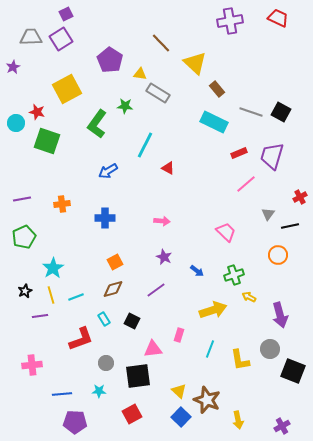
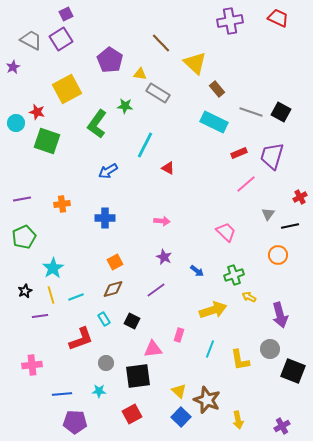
gray trapezoid at (31, 37): moved 3 px down; rotated 30 degrees clockwise
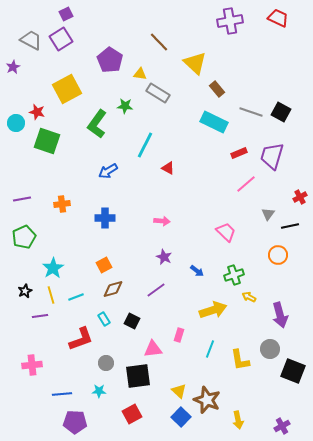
brown line at (161, 43): moved 2 px left, 1 px up
orange square at (115, 262): moved 11 px left, 3 px down
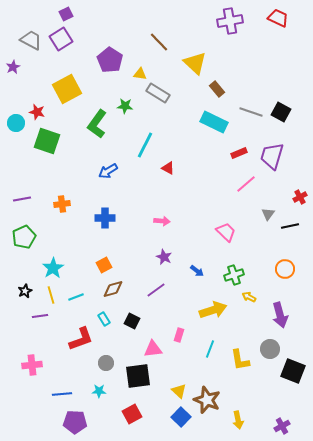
orange circle at (278, 255): moved 7 px right, 14 px down
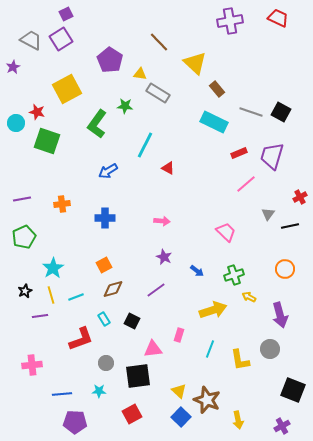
black square at (293, 371): moved 19 px down
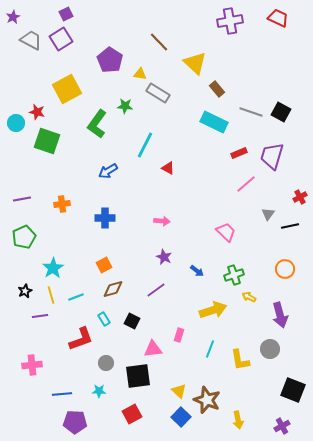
purple star at (13, 67): moved 50 px up
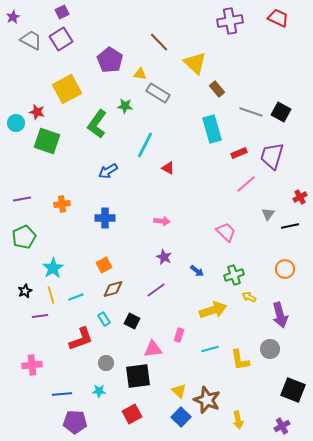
purple square at (66, 14): moved 4 px left, 2 px up
cyan rectangle at (214, 122): moved 2 px left, 7 px down; rotated 48 degrees clockwise
cyan line at (210, 349): rotated 54 degrees clockwise
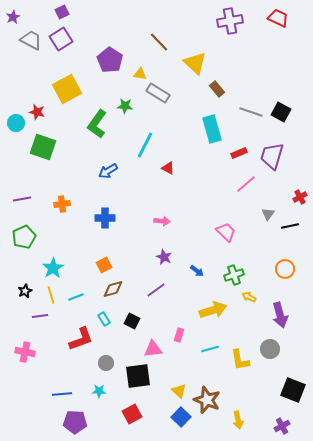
green square at (47, 141): moved 4 px left, 6 px down
pink cross at (32, 365): moved 7 px left, 13 px up; rotated 18 degrees clockwise
